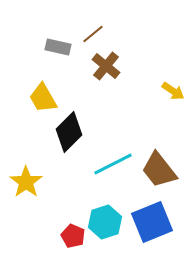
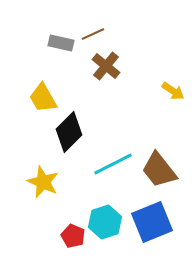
brown line: rotated 15 degrees clockwise
gray rectangle: moved 3 px right, 4 px up
yellow star: moved 17 px right; rotated 12 degrees counterclockwise
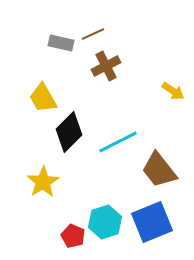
brown cross: rotated 24 degrees clockwise
cyan line: moved 5 px right, 22 px up
yellow star: rotated 16 degrees clockwise
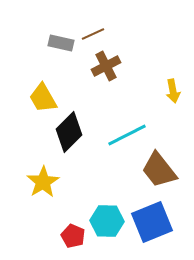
yellow arrow: rotated 45 degrees clockwise
cyan line: moved 9 px right, 7 px up
cyan hexagon: moved 2 px right, 1 px up; rotated 20 degrees clockwise
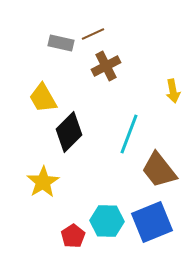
cyan line: moved 2 px right, 1 px up; rotated 42 degrees counterclockwise
red pentagon: rotated 15 degrees clockwise
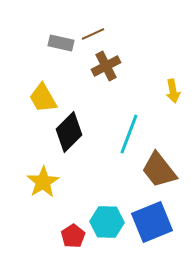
cyan hexagon: moved 1 px down
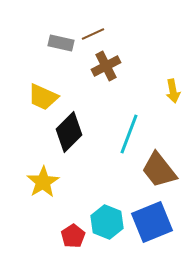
yellow trapezoid: moved 1 px up; rotated 36 degrees counterclockwise
cyan hexagon: rotated 20 degrees clockwise
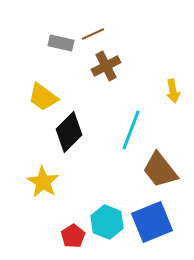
yellow trapezoid: rotated 12 degrees clockwise
cyan line: moved 2 px right, 4 px up
brown trapezoid: moved 1 px right
yellow star: rotated 8 degrees counterclockwise
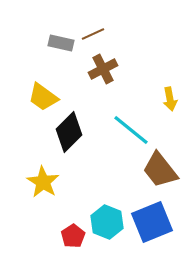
brown cross: moved 3 px left, 3 px down
yellow arrow: moved 3 px left, 8 px down
cyan line: rotated 72 degrees counterclockwise
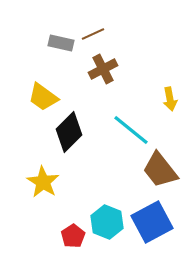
blue square: rotated 6 degrees counterclockwise
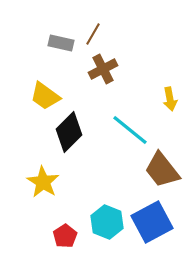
brown line: rotated 35 degrees counterclockwise
yellow trapezoid: moved 2 px right, 1 px up
cyan line: moved 1 px left
brown trapezoid: moved 2 px right
red pentagon: moved 8 px left
